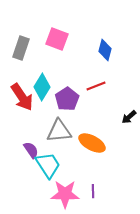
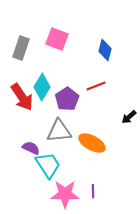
purple semicircle: moved 2 px up; rotated 30 degrees counterclockwise
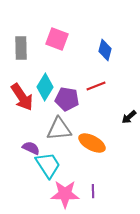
gray rectangle: rotated 20 degrees counterclockwise
cyan diamond: moved 3 px right
purple pentagon: rotated 30 degrees counterclockwise
gray triangle: moved 2 px up
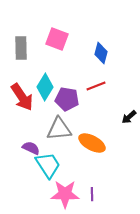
blue diamond: moved 4 px left, 3 px down
purple line: moved 1 px left, 3 px down
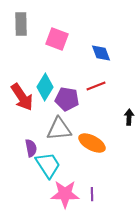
gray rectangle: moved 24 px up
blue diamond: rotated 35 degrees counterclockwise
black arrow: rotated 133 degrees clockwise
purple semicircle: rotated 54 degrees clockwise
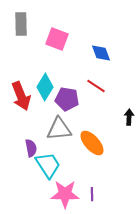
red line: rotated 54 degrees clockwise
red arrow: moved 1 px left, 1 px up; rotated 12 degrees clockwise
orange ellipse: rotated 20 degrees clockwise
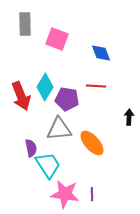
gray rectangle: moved 4 px right
red line: rotated 30 degrees counterclockwise
pink star: rotated 8 degrees clockwise
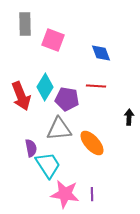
pink square: moved 4 px left, 1 px down
